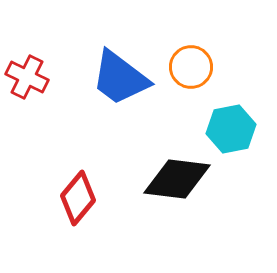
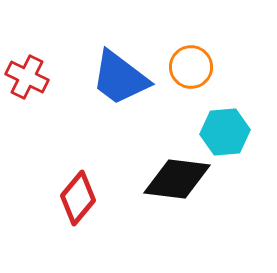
cyan hexagon: moved 6 px left, 3 px down; rotated 6 degrees clockwise
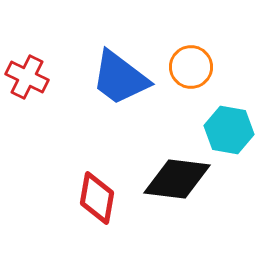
cyan hexagon: moved 4 px right, 2 px up; rotated 15 degrees clockwise
red diamond: moved 19 px right; rotated 30 degrees counterclockwise
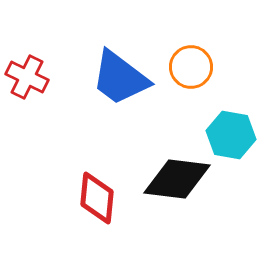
cyan hexagon: moved 2 px right, 5 px down
red diamond: rotated 4 degrees counterclockwise
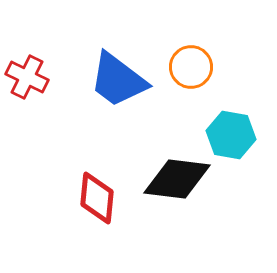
blue trapezoid: moved 2 px left, 2 px down
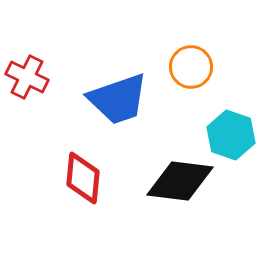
blue trapezoid: moved 19 px down; rotated 56 degrees counterclockwise
cyan hexagon: rotated 9 degrees clockwise
black diamond: moved 3 px right, 2 px down
red diamond: moved 14 px left, 20 px up
